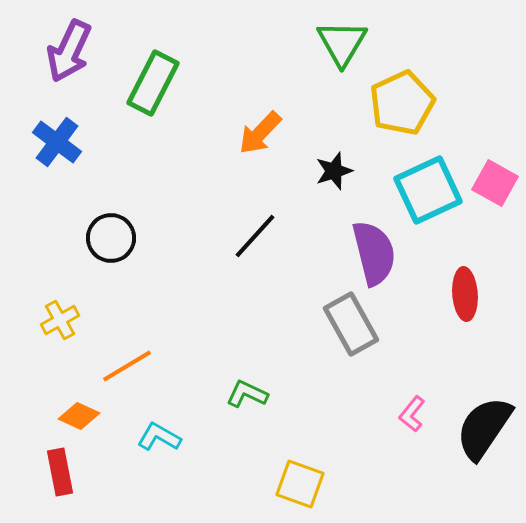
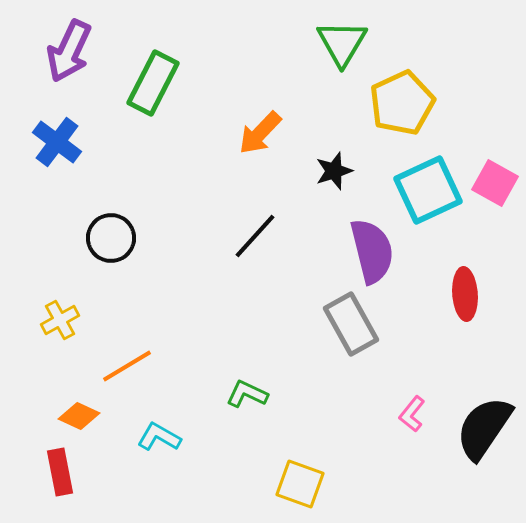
purple semicircle: moved 2 px left, 2 px up
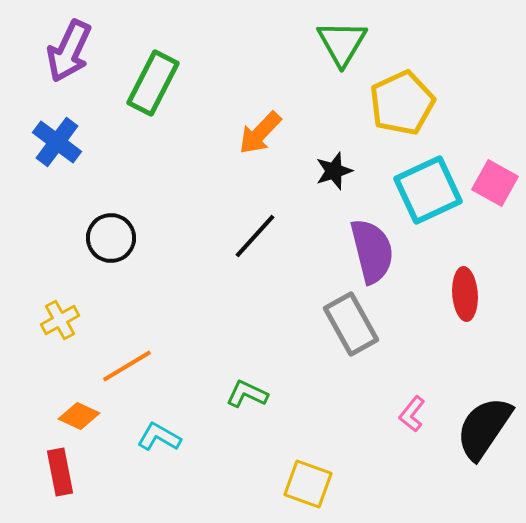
yellow square: moved 8 px right
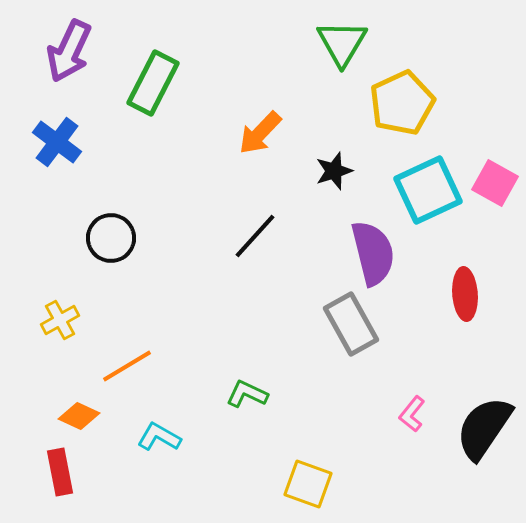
purple semicircle: moved 1 px right, 2 px down
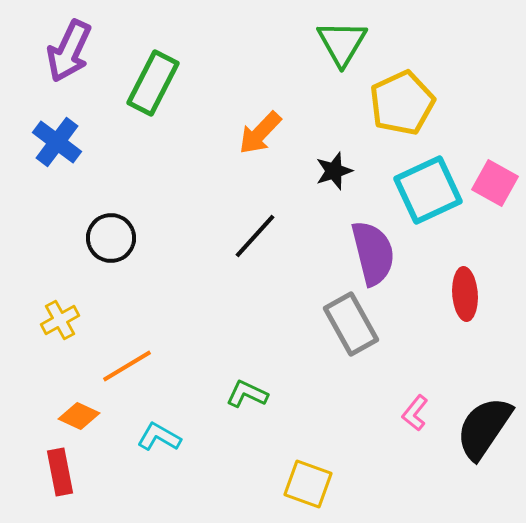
pink L-shape: moved 3 px right, 1 px up
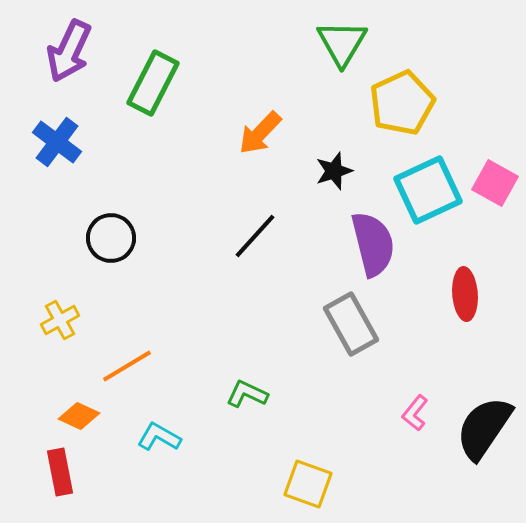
purple semicircle: moved 9 px up
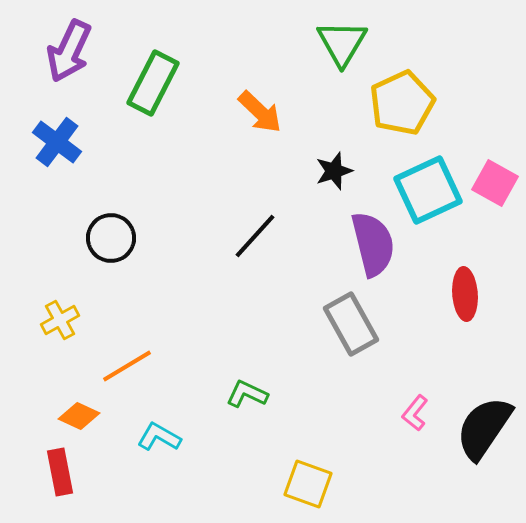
orange arrow: moved 21 px up; rotated 90 degrees counterclockwise
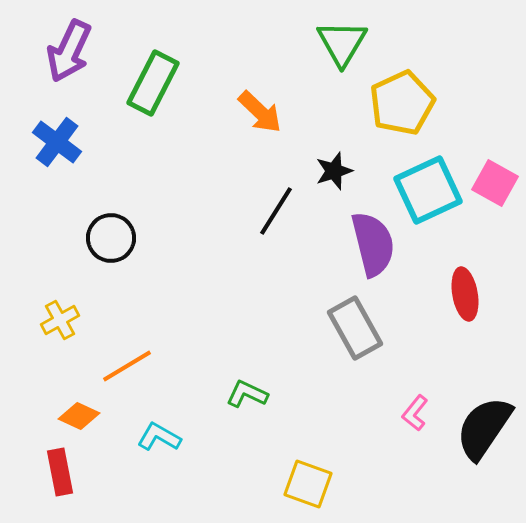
black line: moved 21 px right, 25 px up; rotated 10 degrees counterclockwise
red ellipse: rotated 6 degrees counterclockwise
gray rectangle: moved 4 px right, 4 px down
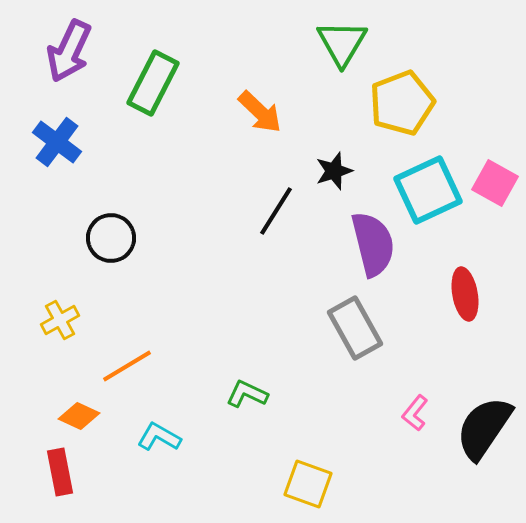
yellow pentagon: rotated 4 degrees clockwise
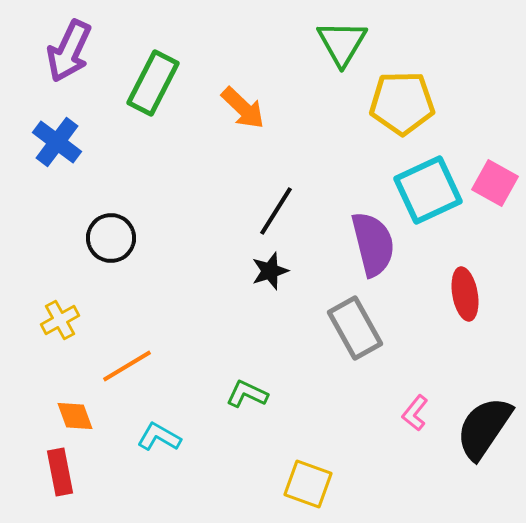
yellow pentagon: rotated 20 degrees clockwise
orange arrow: moved 17 px left, 4 px up
black star: moved 64 px left, 100 px down
orange diamond: moved 4 px left; rotated 45 degrees clockwise
